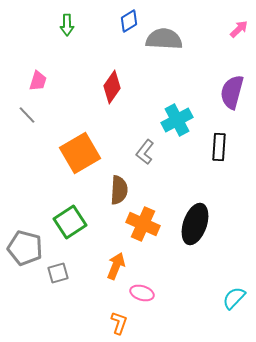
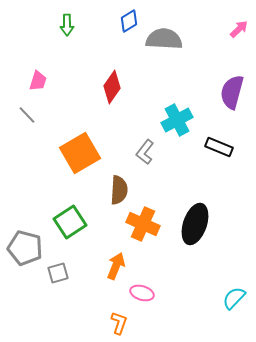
black rectangle: rotated 72 degrees counterclockwise
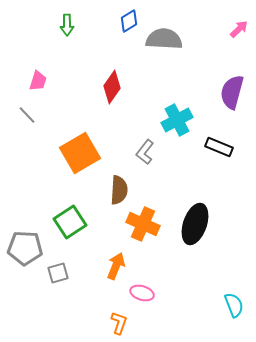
gray pentagon: rotated 12 degrees counterclockwise
cyan semicircle: moved 7 px down; rotated 115 degrees clockwise
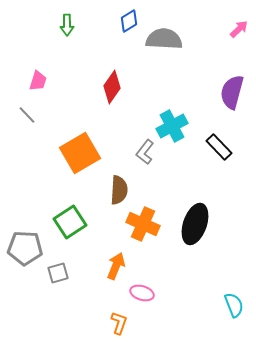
cyan cross: moved 5 px left, 6 px down
black rectangle: rotated 24 degrees clockwise
